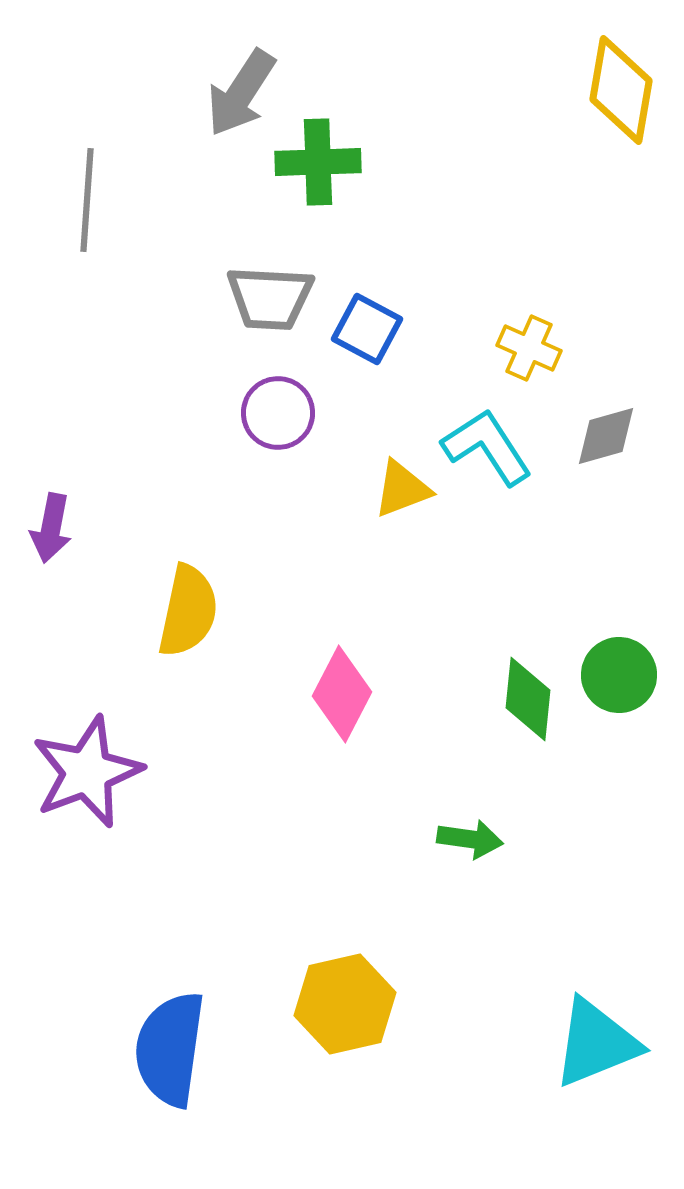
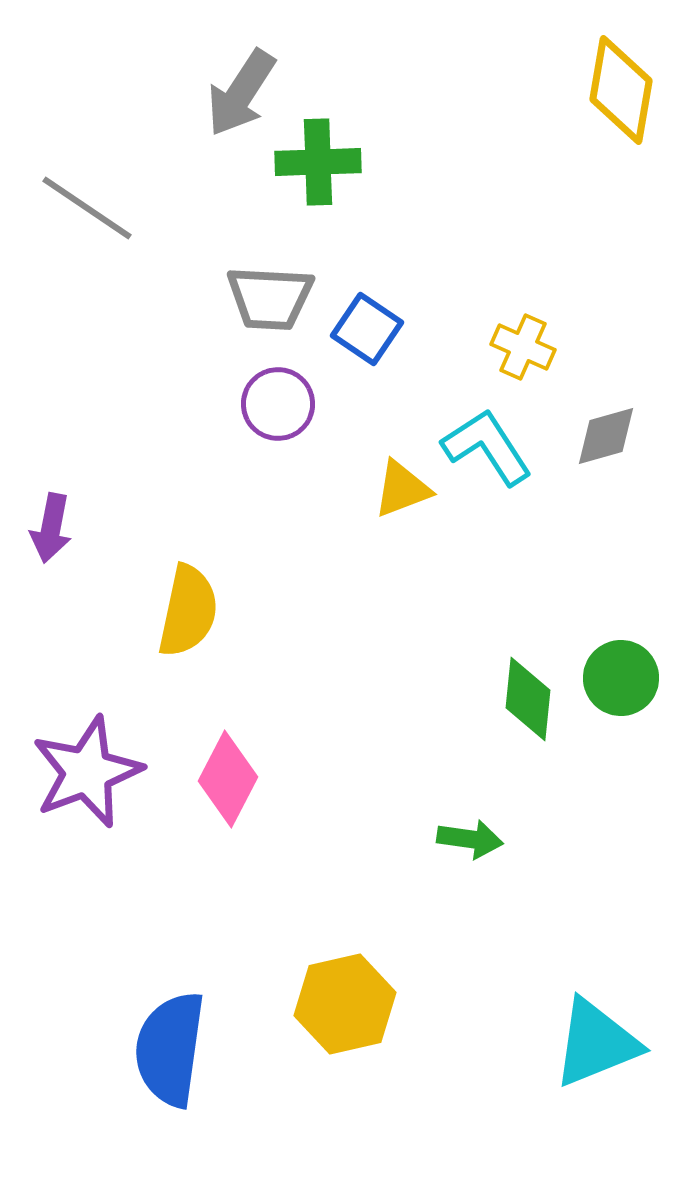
gray line: moved 8 px down; rotated 60 degrees counterclockwise
blue square: rotated 6 degrees clockwise
yellow cross: moved 6 px left, 1 px up
purple circle: moved 9 px up
green circle: moved 2 px right, 3 px down
pink diamond: moved 114 px left, 85 px down
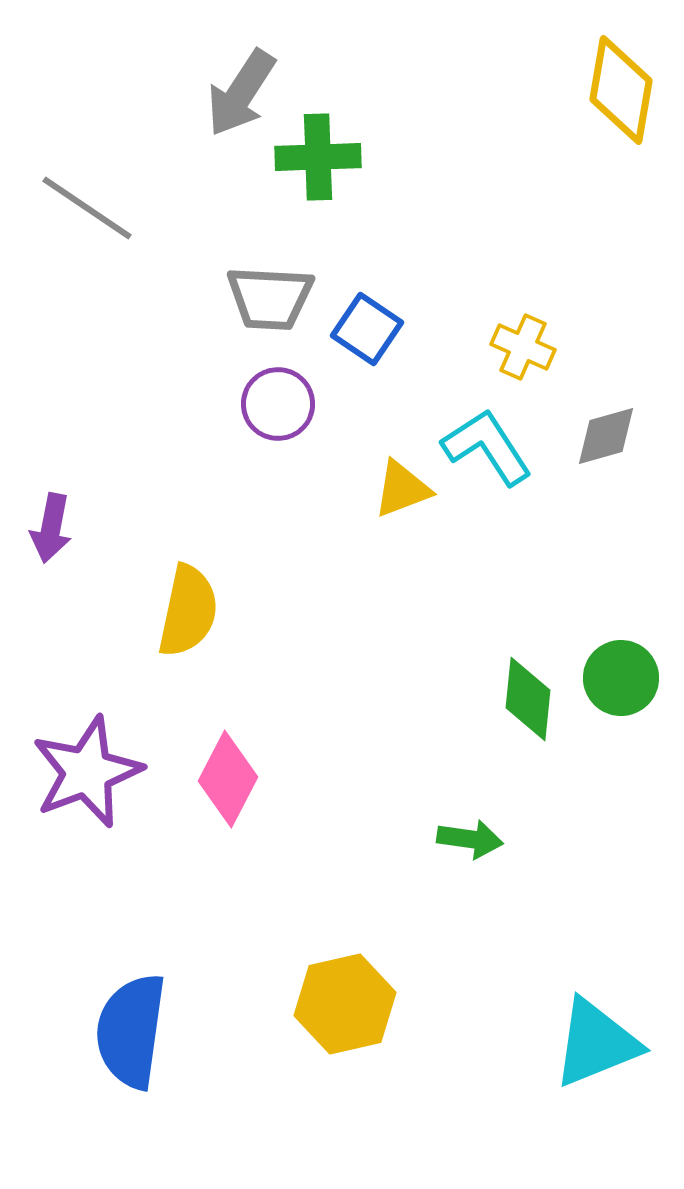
green cross: moved 5 px up
blue semicircle: moved 39 px left, 18 px up
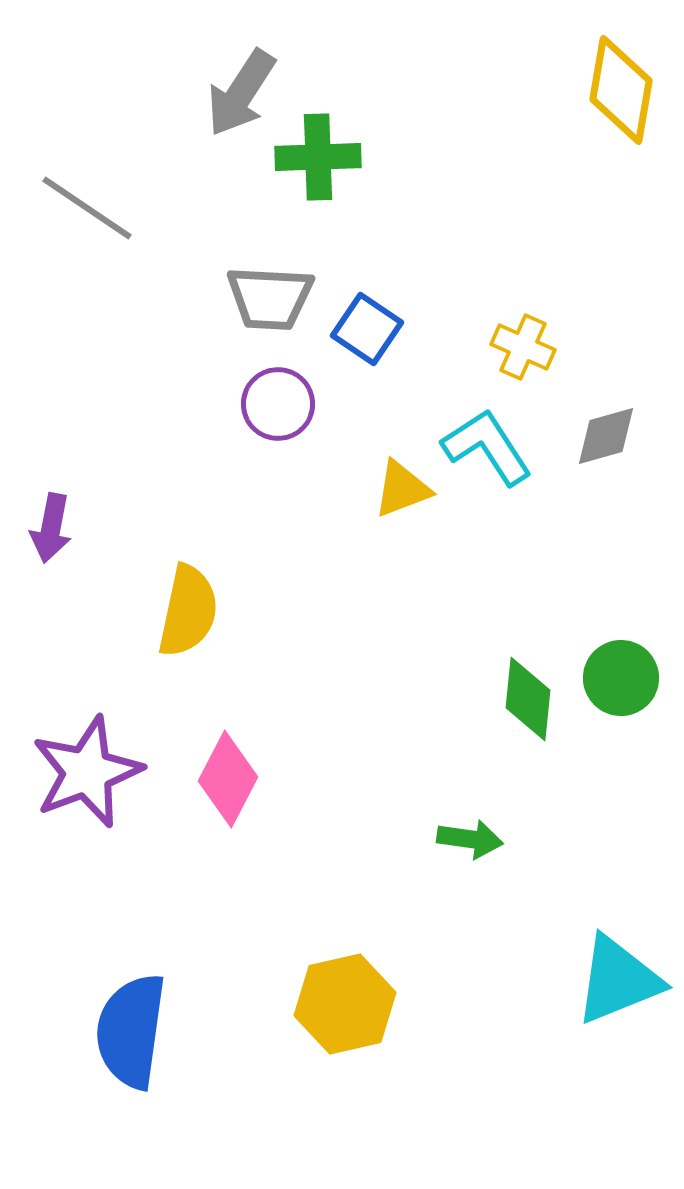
cyan triangle: moved 22 px right, 63 px up
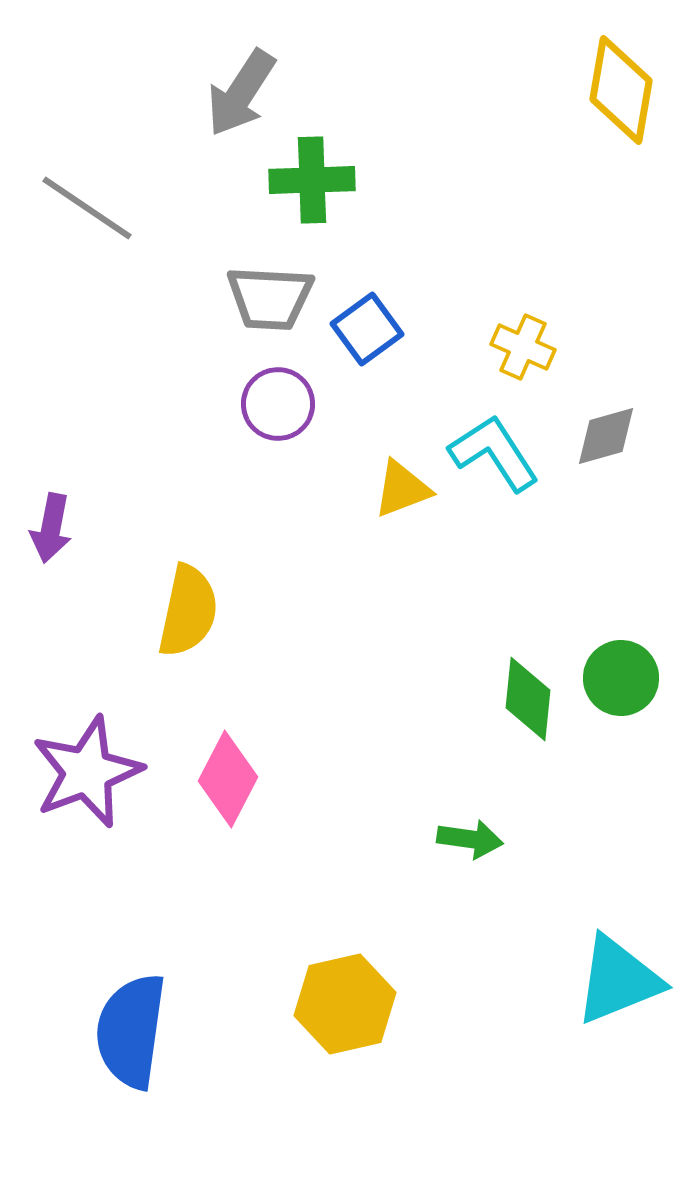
green cross: moved 6 px left, 23 px down
blue square: rotated 20 degrees clockwise
cyan L-shape: moved 7 px right, 6 px down
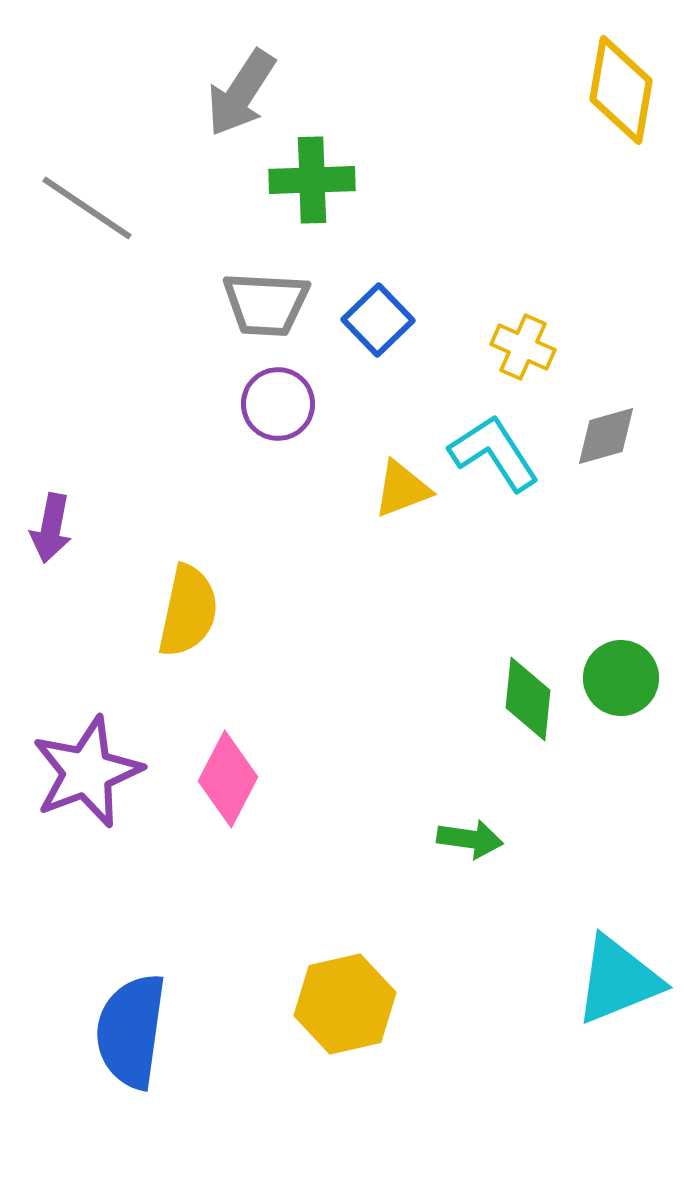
gray trapezoid: moved 4 px left, 6 px down
blue square: moved 11 px right, 9 px up; rotated 8 degrees counterclockwise
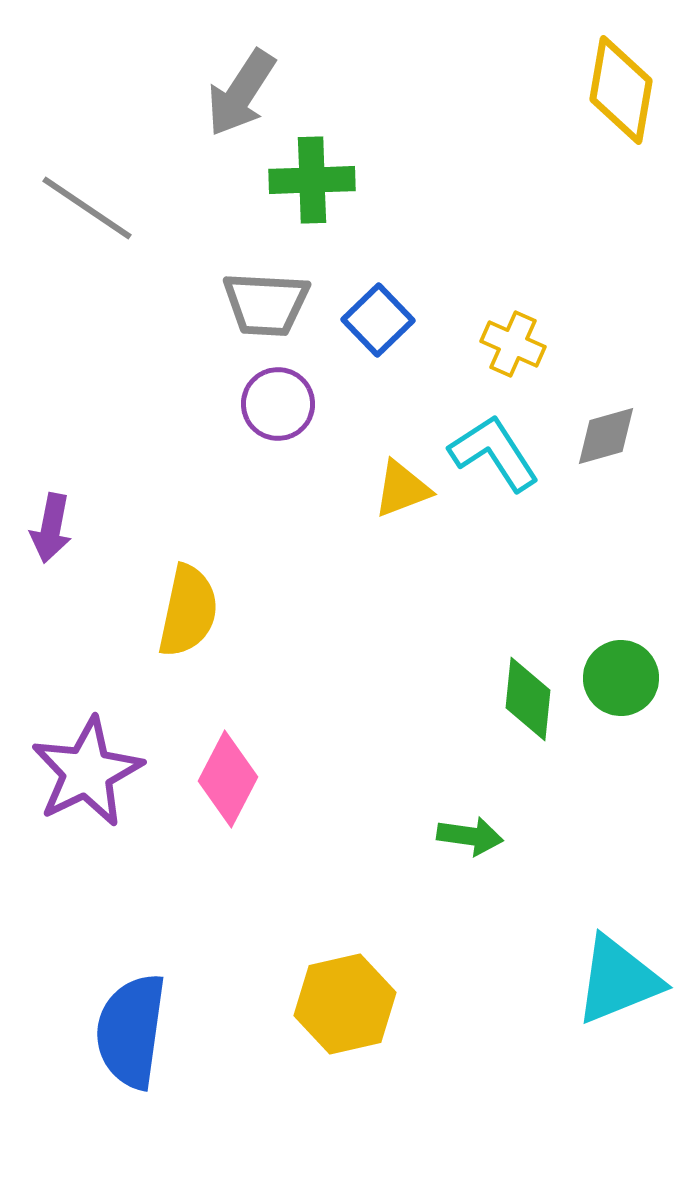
yellow cross: moved 10 px left, 3 px up
purple star: rotated 5 degrees counterclockwise
green arrow: moved 3 px up
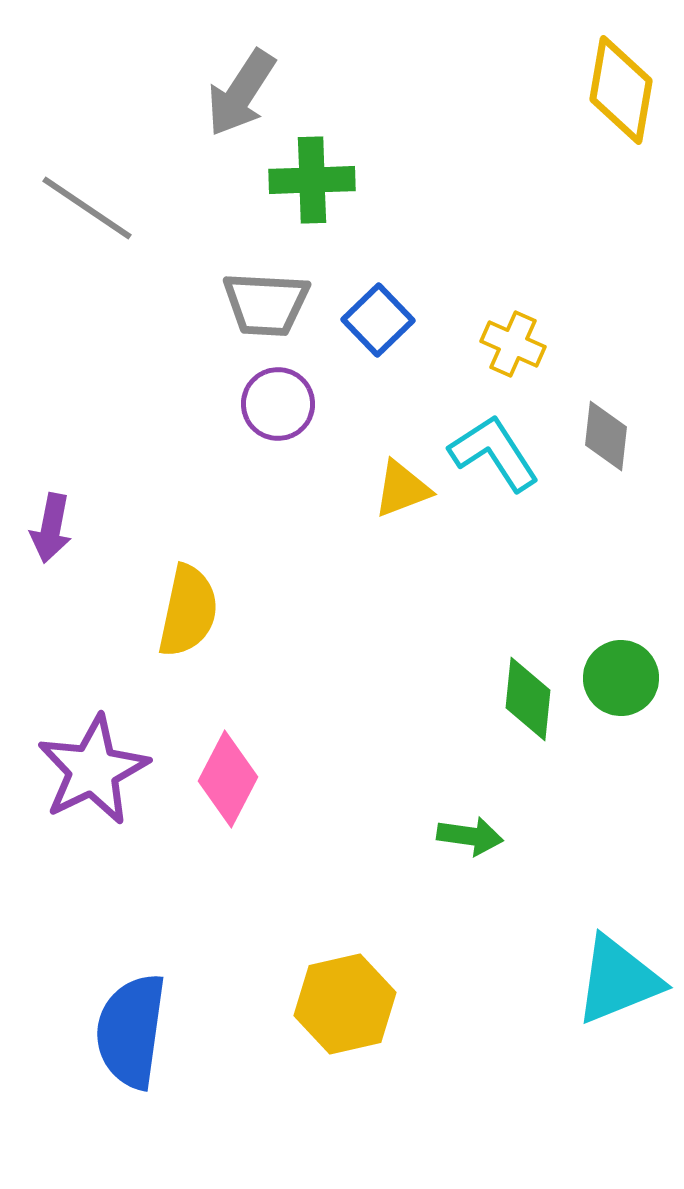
gray diamond: rotated 68 degrees counterclockwise
purple star: moved 6 px right, 2 px up
